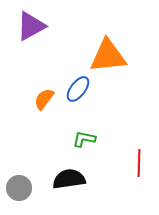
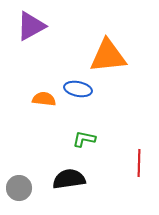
blue ellipse: rotated 64 degrees clockwise
orange semicircle: rotated 60 degrees clockwise
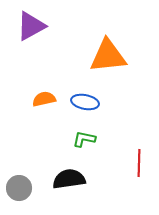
blue ellipse: moved 7 px right, 13 px down
orange semicircle: rotated 20 degrees counterclockwise
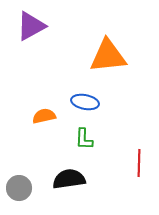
orange semicircle: moved 17 px down
green L-shape: rotated 100 degrees counterclockwise
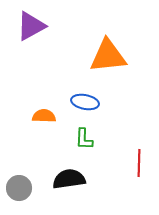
orange semicircle: rotated 15 degrees clockwise
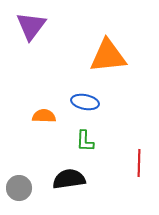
purple triangle: rotated 24 degrees counterclockwise
green L-shape: moved 1 px right, 2 px down
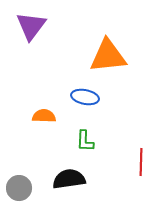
blue ellipse: moved 5 px up
red line: moved 2 px right, 1 px up
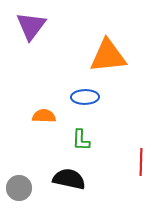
blue ellipse: rotated 12 degrees counterclockwise
green L-shape: moved 4 px left, 1 px up
black semicircle: rotated 20 degrees clockwise
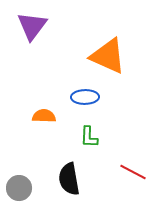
purple triangle: moved 1 px right
orange triangle: rotated 30 degrees clockwise
green L-shape: moved 8 px right, 3 px up
red line: moved 8 px left, 10 px down; rotated 64 degrees counterclockwise
black semicircle: rotated 112 degrees counterclockwise
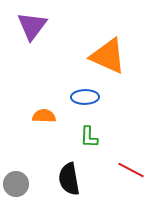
red line: moved 2 px left, 2 px up
gray circle: moved 3 px left, 4 px up
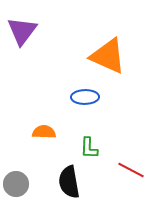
purple triangle: moved 10 px left, 5 px down
orange semicircle: moved 16 px down
green L-shape: moved 11 px down
black semicircle: moved 3 px down
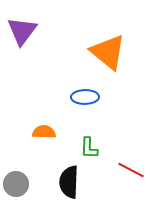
orange triangle: moved 4 px up; rotated 15 degrees clockwise
black semicircle: rotated 12 degrees clockwise
